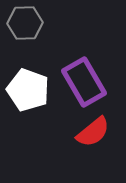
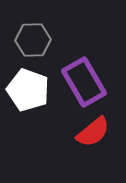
gray hexagon: moved 8 px right, 17 px down
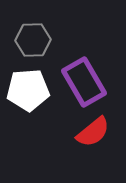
white pentagon: rotated 24 degrees counterclockwise
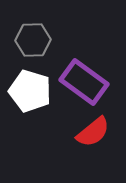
purple rectangle: rotated 24 degrees counterclockwise
white pentagon: moved 2 px right, 1 px down; rotated 21 degrees clockwise
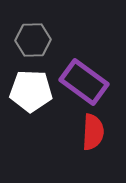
white pentagon: moved 1 px right; rotated 15 degrees counterclockwise
red semicircle: rotated 48 degrees counterclockwise
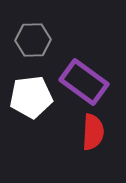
white pentagon: moved 6 px down; rotated 9 degrees counterclockwise
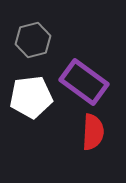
gray hexagon: rotated 12 degrees counterclockwise
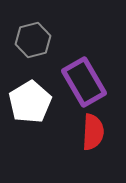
purple rectangle: rotated 24 degrees clockwise
white pentagon: moved 1 px left, 5 px down; rotated 24 degrees counterclockwise
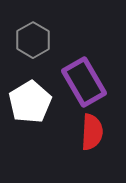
gray hexagon: rotated 16 degrees counterclockwise
red semicircle: moved 1 px left
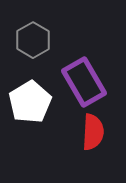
red semicircle: moved 1 px right
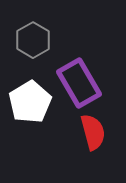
purple rectangle: moved 5 px left, 1 px down
red semicircle: rotated 18 degrees counterclockwise
